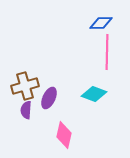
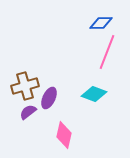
pink line: rotated 20 degrees clockwise
purple semicircle: moved 2 px right, 2 px down; rotated 48 degrees clockwise
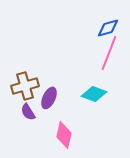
blue diamond: moved 7 px right, 5 px down; rotated 15 degrees counterclockwise
pink line: moved 2 px right, 1 px down
purple semicircle: rotated 84 degrees counterclockwise
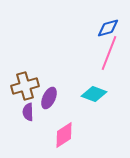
purple semicircle: rotated 30 degrees clockwise
pink diamond: rotated 44 degrees clockwise
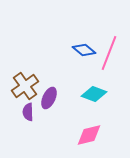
blue diamond: moved 24 px left, 22 px down; rotated 55 degrees clockwise
brown cross: rotated 20 degrees counterclockwise
pink diamond: moved 25 px right; rotated 20 degrees clockwise
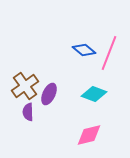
purple ellipse: moved 4 px up
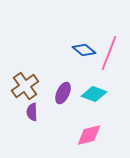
purple ellipse: moved 14 px right, 1 px up
purple semicircle: moved 4 px right
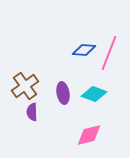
blue diamond: rotated 35 degrees counterclockwise
purple ellipse: rotated 35 degrees counterclockwise
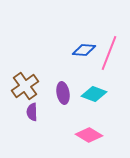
pink diamond: rotated 44 degrees clockwise
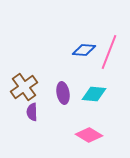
pink line: moved 1 px up
brown cross: moved 1 px left, 1 px down
cyan diamond: rotated 15 degrees counterclockwise
